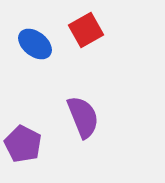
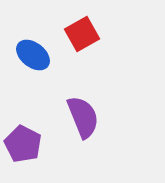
red square: moved 4 px left, 4 px down
blue ellipse: moved 2 px left, 11 px down
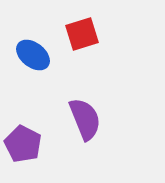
red square: rotated 12 degrees clockwise
purple semicircle: moved 2 px right, 2 px down
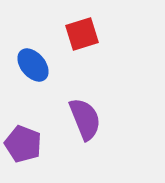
blue ellipse: moved 10 px down; rotated 12 degrees clockwise
purple pentagon: rotated 6 degrees counterclockwise
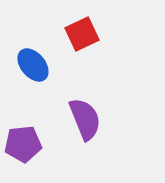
red square: rotated 8 degrees counterclockwise
purple pentagon: rotated 27 degrees counterclockwise
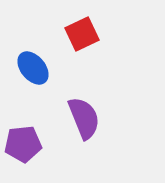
blue ellipse: moved 3 px down
purple semicircle: moved 1 px left, 1 px up
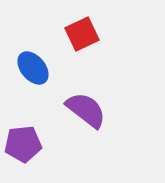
purple semicircle: moved 2 px right, 8 px up; rotated 30 degrees counterclockwise
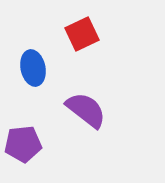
blue ellipse: rotated 28 degrees clockwise
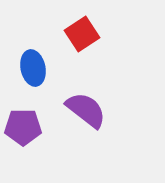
red square: rotated 8 degrees counterclockwise
purple pentagon: moved 17 px up; rotated 6 degrees clockwise
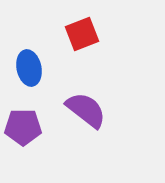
red square: rotated 12 degrees clockwise
blue ellipse: moved 4 px left
